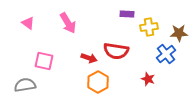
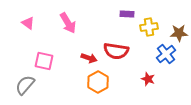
gray semicircle: rotated 40 degrees counterclockwise
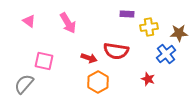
pink triangle: moved 1 px right, 2 px up
gray semicircle: moved 1 px left, 1 px up
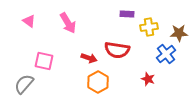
red semicircle: moved 1 px right, 1 px up
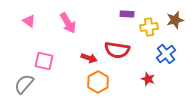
brown star: moved 4 px left, 13 px up; rotated 12 degrees counterclockwise
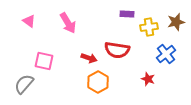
brown star: moved 1 px right, 2 px down
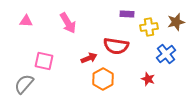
pink triangle: moved 3 px left; rotated 32 degrees counterclockwise
red semicircle: moved 1 px left, 4 px up
red arrow: rotated 42 degrees counterclockwise
orange hexagon: moved 5 px right, 3 px up
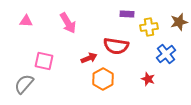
brown star: moved 3 px right
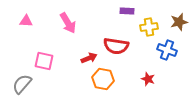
purple rectangle: moved 3 px up
blue cross: moved 1 px right, 4 px up; rotated 30 degrees counterclockwise
orange hexagon: rotated 20 degrees counterclockwise
gray semicircle: moved 2 px left
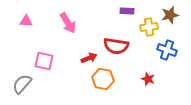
brown star: moved 9 px left, 7 px up
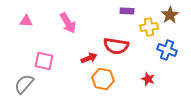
brown star: rotated 18 degrees counterclockwise
gray semicircle: moved 2 px right
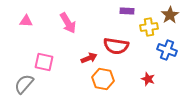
pink square: moved 1 px down
